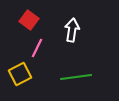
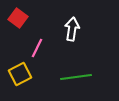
red square: moved 11 px left, 2 px up
white arrow: moved 1 px up
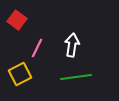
red square: moved 1 px left, 2 px down
white arrow: moved 16 px down
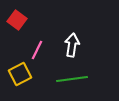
pink line: moved 2 px down
green line: moved 4 px left, 2 px down
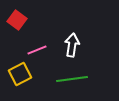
pink line: rotated 42 degrees clockwise
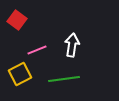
green line: moved 8 px left
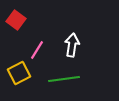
red square: moved 1 px left
pink line: rotated 36 degrees counterclockwise
yellow square: moved 1 px left, 1 px up
